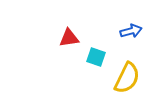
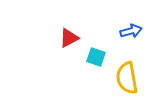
red triangle: rotated 20 degrees counterclockwise
yellow semicircle: rotated 144 degrees clockwise
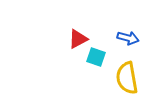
blue arrow: moved 3 px left, 7 px down; rotated 30 degrees clockwise
red triangle: moved 9 px right, 1 px down
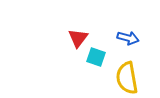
red triangle: moved 1 px up; rotated 25 degrees counterclockwise
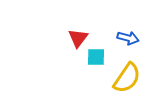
cyan square: rotated 18 degrees counterclockwise
yellow semicircle: rotated 136 degrees counterclockwise
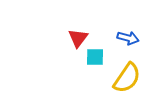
cyan square: moved 1 px left
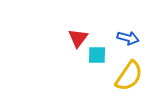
cyan square: moved 2 px right, 2 px up
yellow semicircle: moved 2 px right, 2 px up
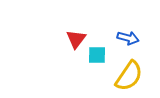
red triangle: moved 2 px left, 1 px down
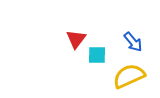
blue arrow: moved 5 px right, 4 px down; rotated 35 degrees clockwise
yellow semicircle: rotated 148 degrees counterclockwise
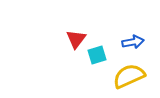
blue arrow: rotated 60 degrees counterclockwise
cyan square: rotated 18 degrees counterclockwise
